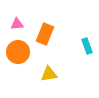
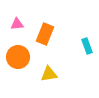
orange circle: moved 5 px down
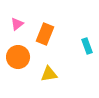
pink triangle: rotated 32 degrees counterclockwise
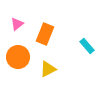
cyan rectangle: rotated 21 degrees counterclockwise
yellow triangle: moved 1 px left, 5 px up; rotated 18 degrees counterclockwise
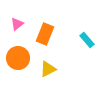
cyan rectangle: moved 6 px up
orange circle: moved 1 px down
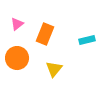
cyan rectangle: rotated 63 degrees counterclockwise
orange circle: moved 1 px left
yellow triangle: moved 6 px right; rotated 24 degrees counterclockwise
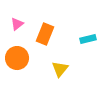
cyan rectangle: moved 1 px right, 1 px up
yellow triangle: moved 6 px right
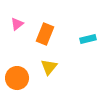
orange circle: moved 20 px down
yellow triangle: moved 11 px left, 2 px up
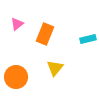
yellow triangle: moved 6 px right, 1 px down
orange circle: moved 1 px left, 1 px up
